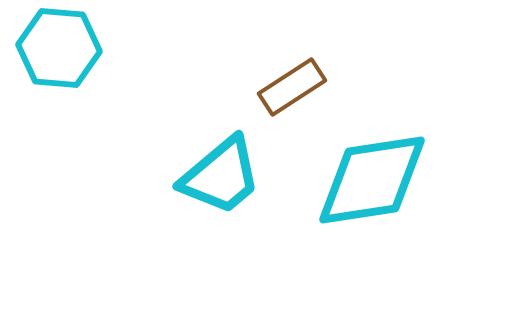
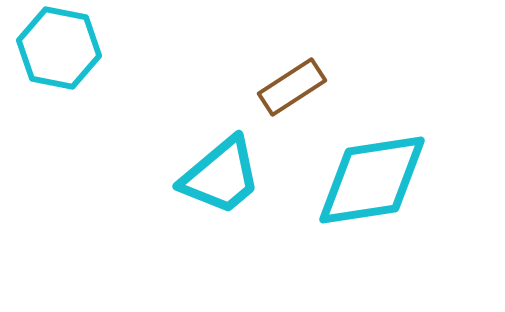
cyan hexagon: rotated 6 degrees clockwise
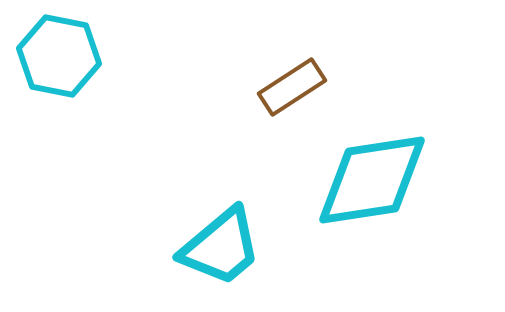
cyan hexagon: moved 8 px down
cyan trapezoid: moved 71 px down
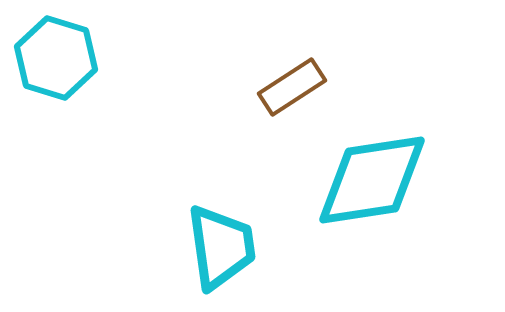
cyan hexagon: moved 3 px left, 2 px down; rotated 6 degrees clockwise
cyan trapezoid: rotated 58 degrees counterclockwise
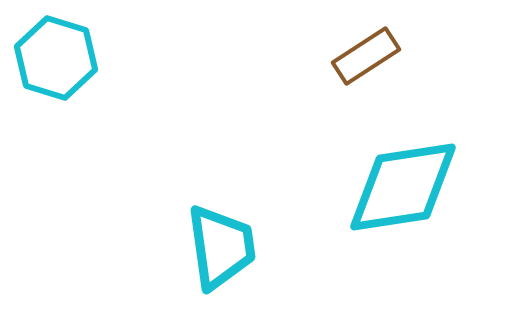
brown rectangle: moved 74 px right, 31 px up
cyan diamond: moved 31 px right, 7 px down
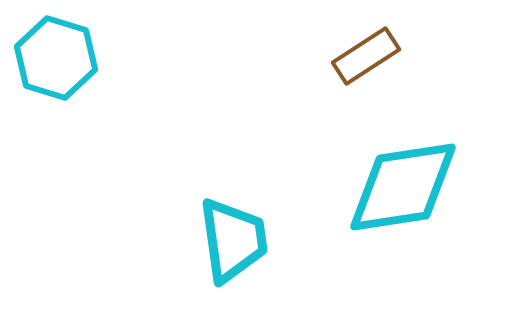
cyan trapezoid: moved 12 px right, 7 px up
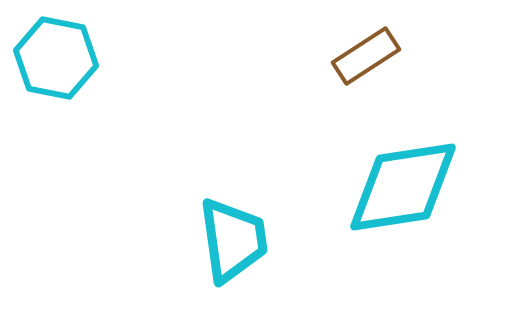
cyan hexagon: rotated 6 degrees counterclockwise
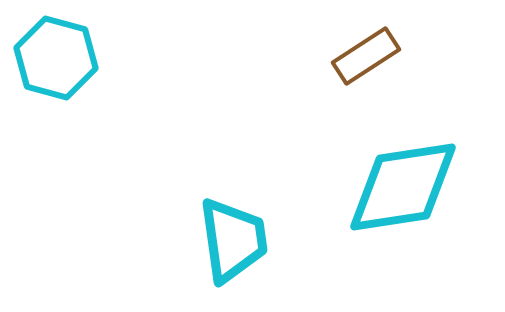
cyan hexagon: rotated 4 degrees clockwise
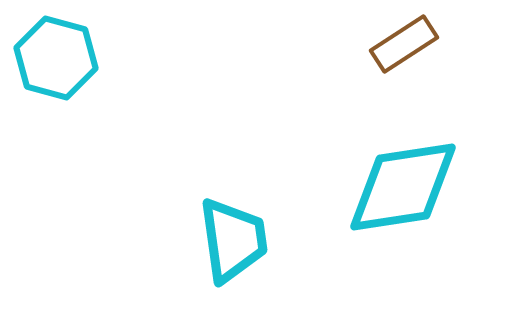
brown rectangle: moved 38 px right, 12 px up
